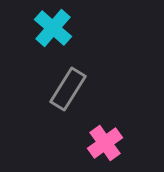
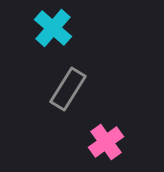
pink cross: moved 1 px right, 1 px up
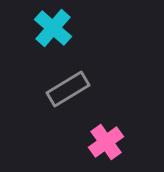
gray rectangle: rotated 27 degrees clockwise
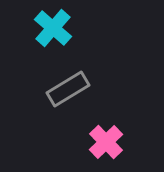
pink cross: rotated 8 degrees counterclockwise
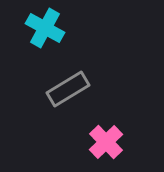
cyan cross: moved 8 px left; rotated 12 degrees counterclockwise
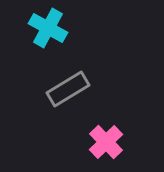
cyan cross: moved 3 px right
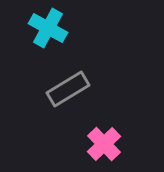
pink cross: moved 2 px left, 2 px down
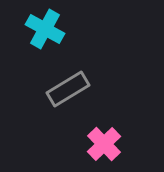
cyan cross: moved 3 px left, 1 px down
